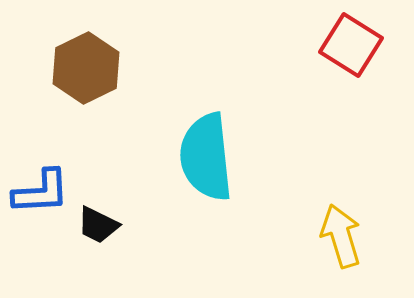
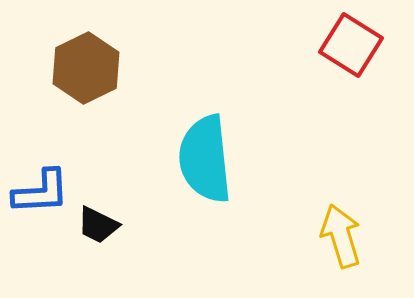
cyan semicircle: moved 1 px left, 2 px down
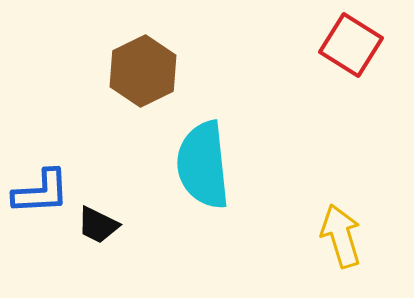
brown hexagon: moved 57 px right, 3 px down
cyan semicircle: moved 2 px left, 6 px down
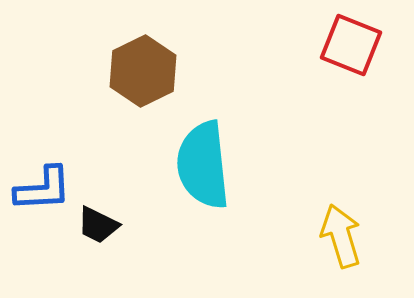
red square: rotated 10 degrees counterclockwise
blue L-shape: moved 2 px right, 3 px up
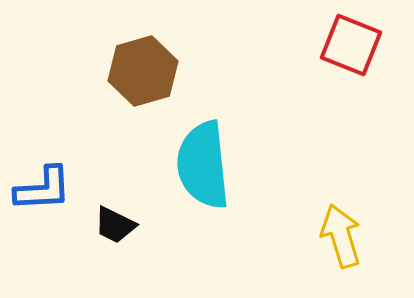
brown hexagon: rotated 10 degrees clockwise
black trapezoid: moved 17 px right
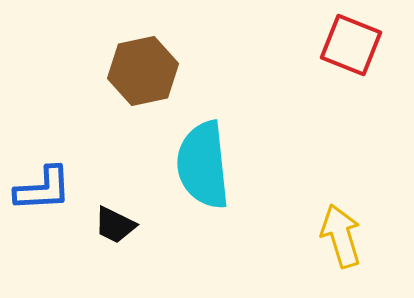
brown hexagon: rotated 4 degrees clockwise
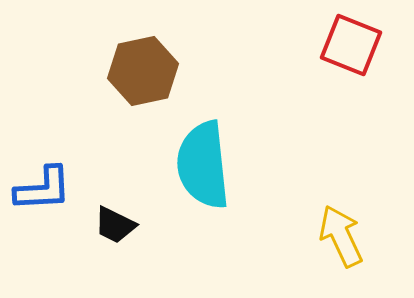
yellow arrow: rotated 8 degrees counterclockwise
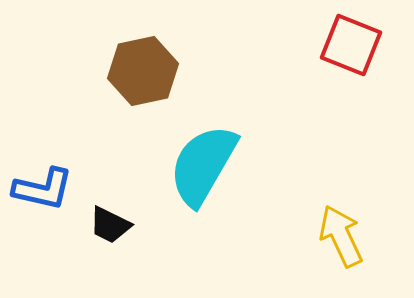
cyan semicircle: rotated 36 degrees clockwise
blue L-shape: rotated 16 degrees clockwise
black trapezoid: moved 5 px left
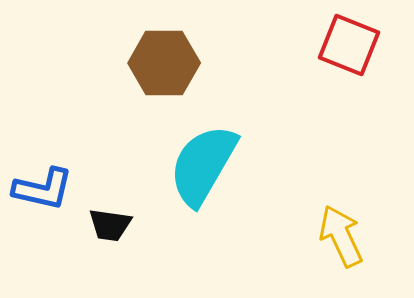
red square: moved 2 px left
brown hexagon: moved 21 px right, 8 px up; rotated 12 degrees clockwise
black trapezoid: rotated 18 degrees counterclockwise
